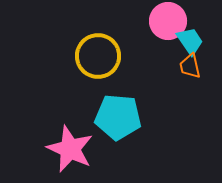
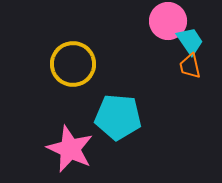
yellow circle: moved 25 px left, 8 px down
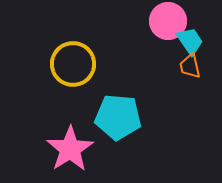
pink star: rotated 15 degrees clockwise
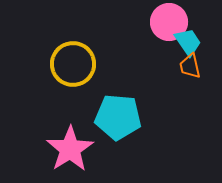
pink circle: moved 1 px right, 1 px down
cyan trapezoid: moved 2 px left, 1 px down
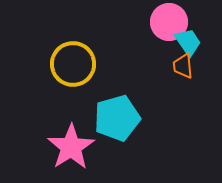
orange trapezoid: moved 7 px left; rotated 8 degrees clockwise
cyan pentagon: moved 1 px left, 1 px down; rotated 21 degrees counterclockwise
pink star: moved 1 px right, 2 px up
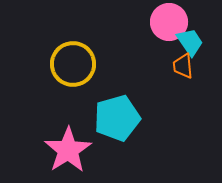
cyan trapezoid: moved 2 px right
pink star: moved 3 px left, 3 px down
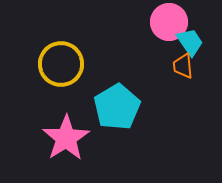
yellow circle: moved 12 px left
cyan pentagon: moved 11 px up; rotated 15 degrees counterclockwise
pink star: moved 2 px left, 12 px up
